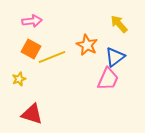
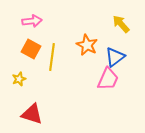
yellow arrow: moved 2 px right
yellow line: rotated 60 degrees counterclockwise
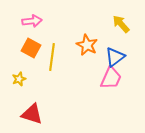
orange square: moved 1 px up
pink trapezoid: moved 3 px right, 1 px up
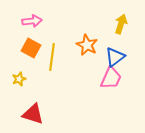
yellow arrow: rotated 60 degrees clockwise
red triangle: moved 1 px right
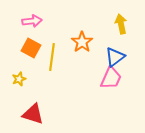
yellow arrow: rotated 30 degrees counterclockwise
orange star: moved 5 px left, 3 px up; rotated 10 degrees clockwise
